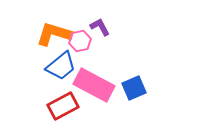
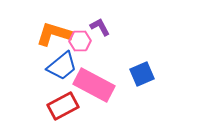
pink hexagon: rotated 10 degrees clockwise
blue trapezoid: moved 1 px right
blue square: moved 8 px right, 14 px up
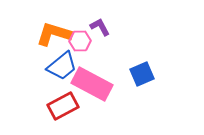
pink rectangle: moved 2 px left, 1 px up
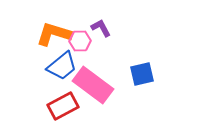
purple L-shape: moved 1 px right, 1 px down
blue square: rotated 10 degrees clockwise
pink rectangle: moved 1 px right, 1 px down; rotated 9 degrees clockwise
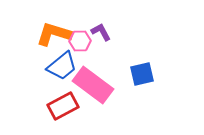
purple L-shape: moved 4 px down
